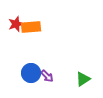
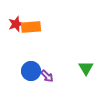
blue circle: moved 2 px up
green triangle: moved 3 px right, 11 px up; rotated 28 degrees counterclockwise
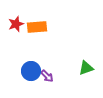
orange rectangle: moved 6 px right
green triangle: rotated 42 degrees clockwise
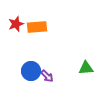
green triangle: rotated 14 degrees clockwise
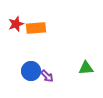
orange rectangle: moved 1 px left, 1 px down
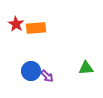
red star: rotated 21 degrees counterclockwise
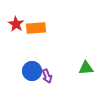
blue circle: moved 1 px right
purple arrow: rotated 24 degrees clockwise
